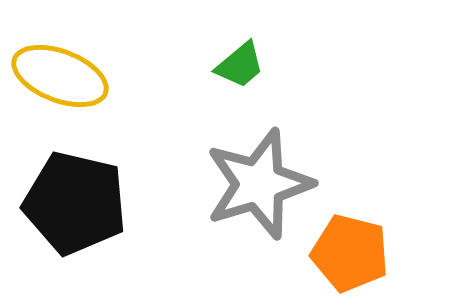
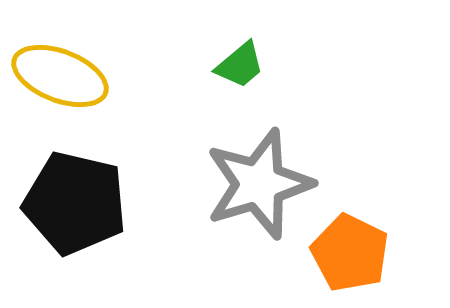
orange pentagon: rotated 12 degrees clockwise
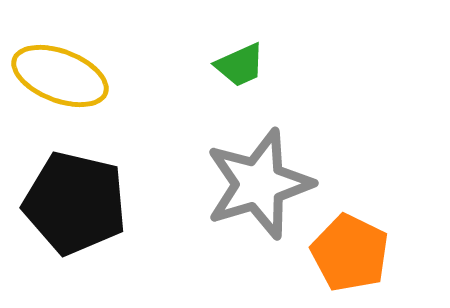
green trapezoid: rotated 16 degrees clockwise
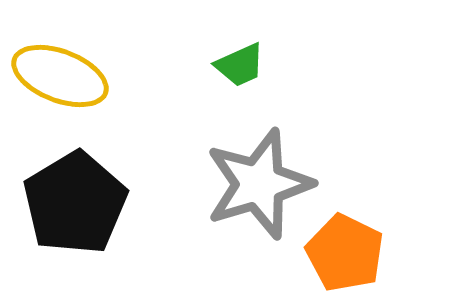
black pentagon: rotated 28 degrees clockwise
orange pentagon: moved 5 px left
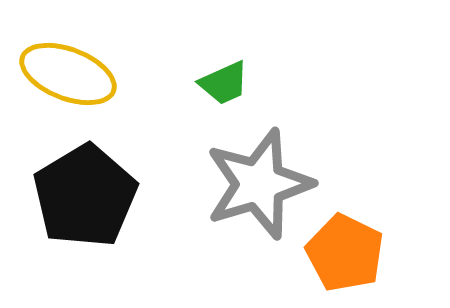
green trapezoid: moved 16 px left, 18 px down
yellow ellipse: moved 8 px right, 2 px up
black pentagon: moved 10 px right, 7 px up
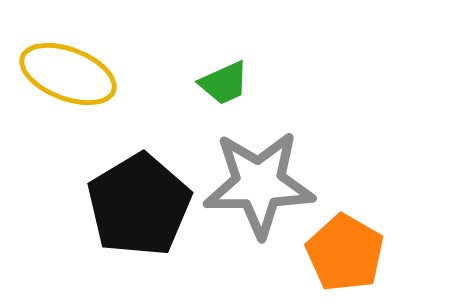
gray star: rotated 16 degrees clockwise
black pentagon: moved 54 px right, 9 px down
orange pentagon: rotated 4 degrees clockwise
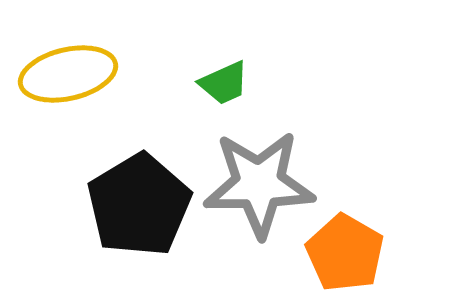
yellow ellipse: rotated 34 degrees counterclockwise
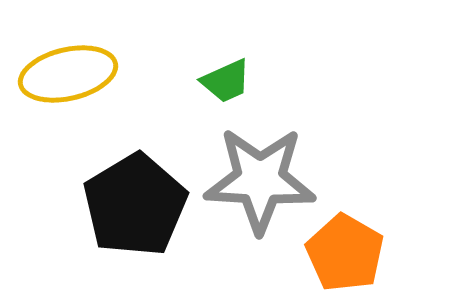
green trapezoid: moved 2 px right, 2 px up
gray star: moved 1 px right, 4 px up; rotated 4 degrees clockwise
black pentagon: moved 4 px left
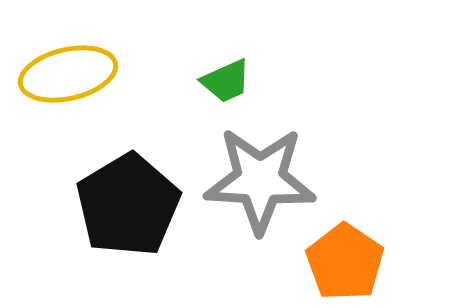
black pentagon: moved 7 px left
orange pentagon: moved 9 px down; rotated 4 degrees clockwise
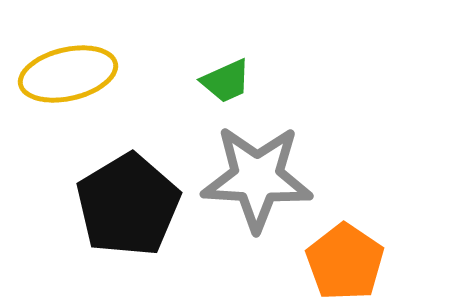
gray star: moved 3 px left, 2 px up
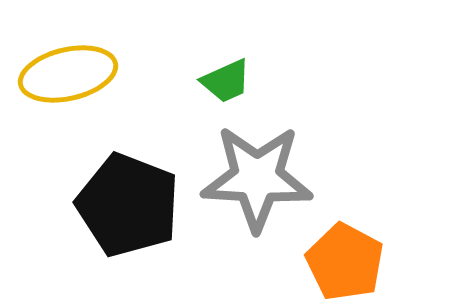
black pentagon: rotated 20 degrees counterclockwise
orange pentagon: rotated 6 degrees counterclockwise
